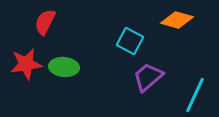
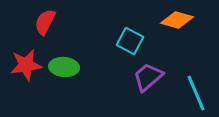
red star: moved 1 px down
cyan line: moved 1 px right, 2 px up; rotated 48 degrees counterclockwise
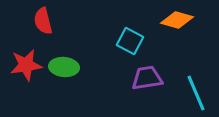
red semicircle: moved 2 px left, 1 px up; rotated 40 degrees counterclockwise
purple trapezoid: moved 1 px left, 1 px down; rotated 32 degrees clockwise
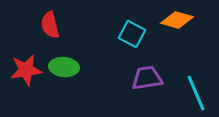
red semicircle: moved 7 px right, 4 px down
cyan square: moved 2 px right, 7 px up
red star: moved 5 px down
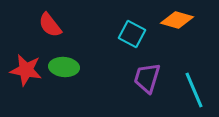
red semicircle: rotated 24 degrees counterclockwise
red star: rotated 20 degrees clockwise
purple trapezoid: rotated 64 degrees counterclockwise
cyan line: moved 2 px left, 3 px up
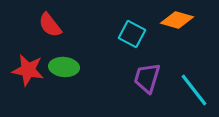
red star: moved 2 px right
cyan line: rotated 15 degrees counterclockwise
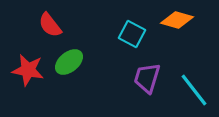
green ellipse: moved 5 px right, 5 px up; rotated 44 degrees counterclockwise
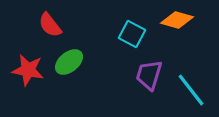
purple trapezoid: moved 2 px right, 3 px up
cyan line: moved 3 px left
